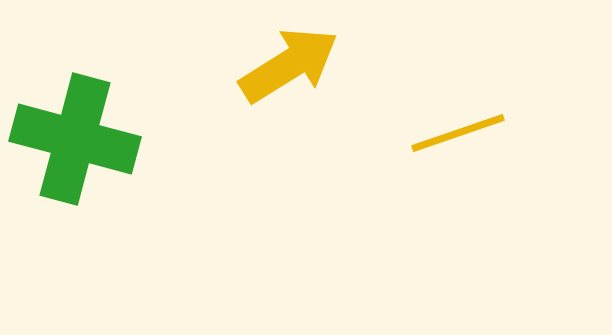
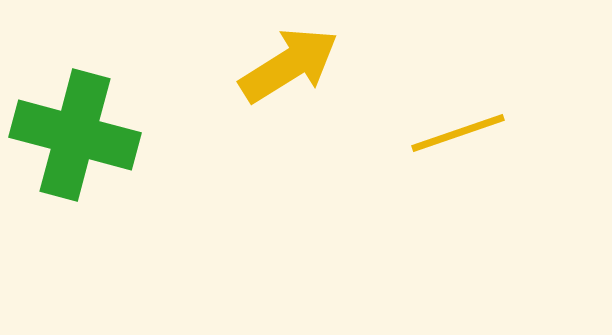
green cross: moved 4 px up
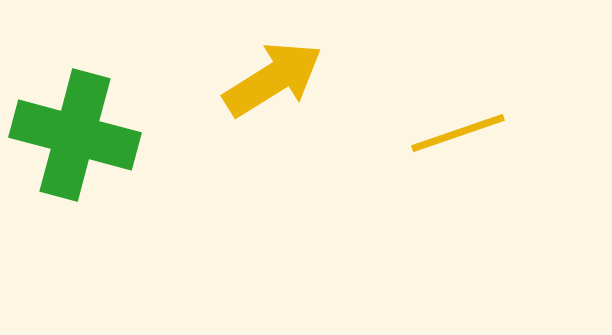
yellow arrow: moved 16 px left, 14 px down
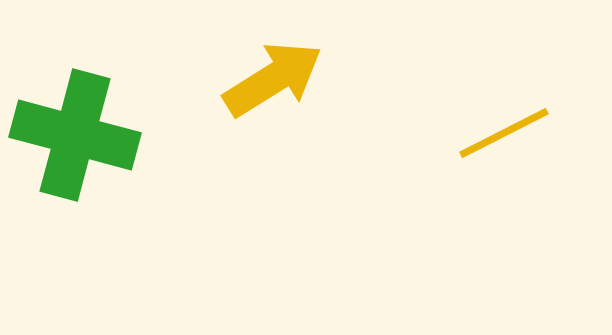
yellow line: moved 46 px right; rotated 8 degrees counterclockwise
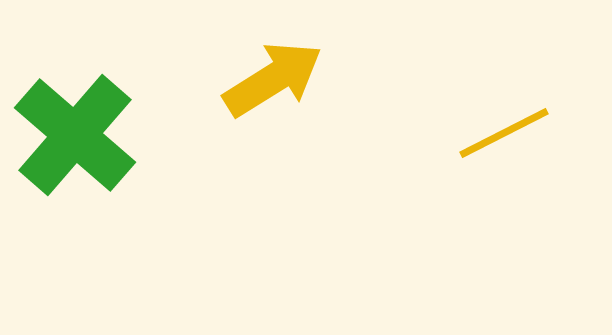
green cross: rotated 26 degrees clockwise
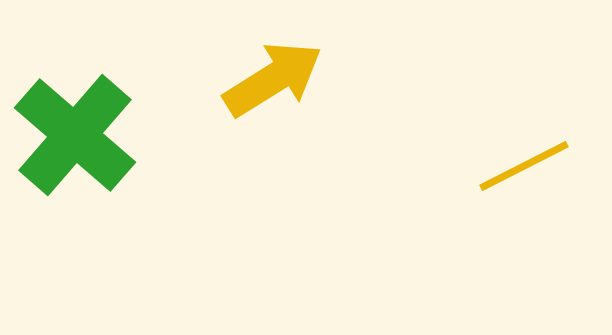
yellow line: moved 20 px right, 33 px down
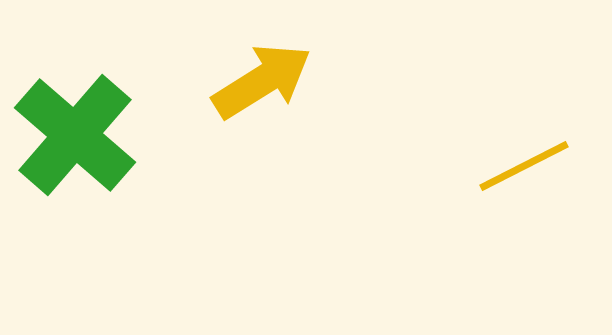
yellow arrow: moved 11 px left, 2 px down
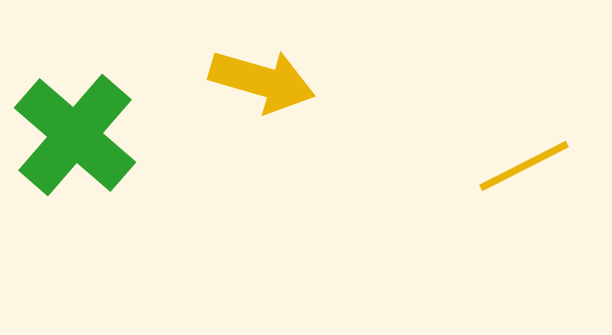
yellow arrow: rotated 48 degrees clockwise
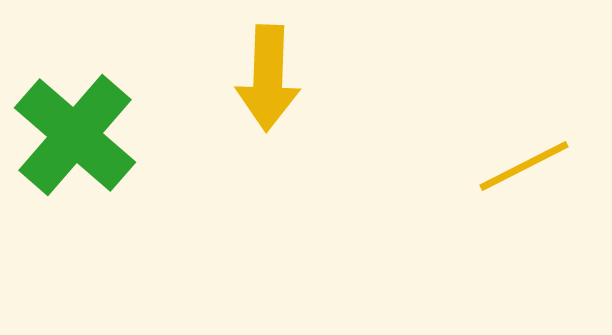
yellow arrow: moved 6 px right, 3 px up; rotated 76 degrees clockwise
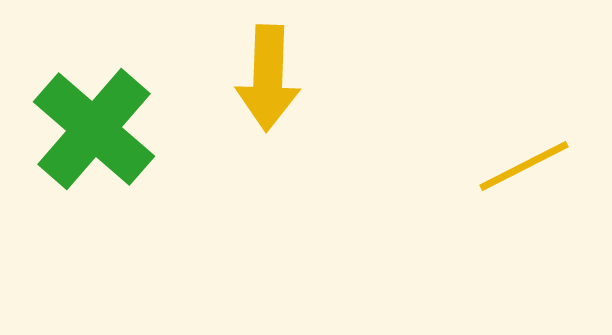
green cross: moved 19 px right, 6 px up
